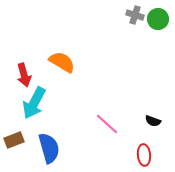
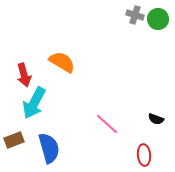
black semicircle: moved 3 px right, 2 px up
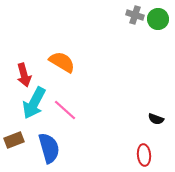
pink line: moved 42 px left, 14 px up
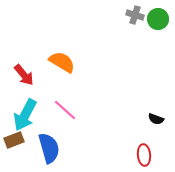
red arrow: rotated 25 degrees counterclockwise
cyan arrow: moved 9 px left, 12 px down
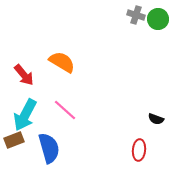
gray cross: moved 1 px right
red ellipse: moved 5 px left, 5 px up; rotated 10 degrees clockwise
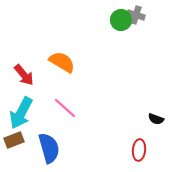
green circle: moved 37 px left, 1 px down
pink line: moved 2 px up
cyan arrow: moved 4 px left, 2 px up
